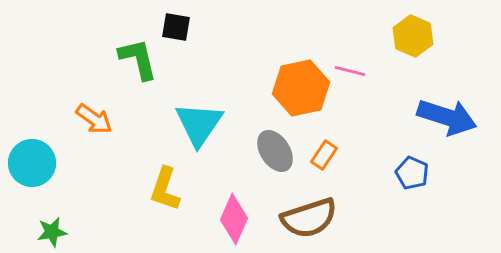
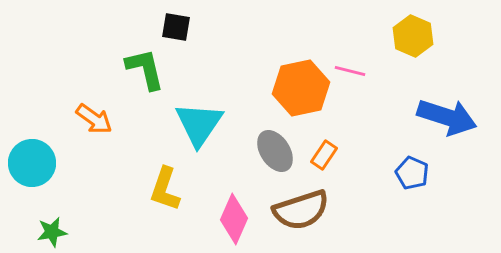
green L-shape: moved 7 px right, 10 px down
brown semicircle: moved 8 px left, 8 px up
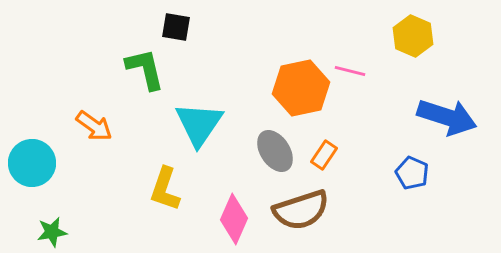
orange arrow: moved 7 px down
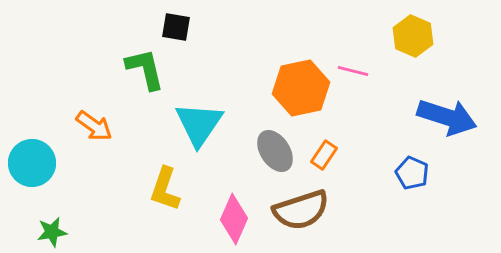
pink line: moved 3 px right
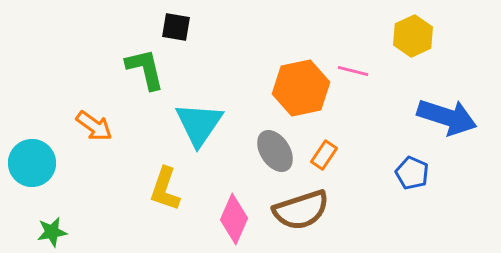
yellow hexagon: rotated 12 degrees clockwise
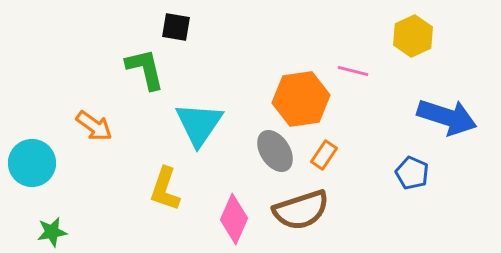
orange hexagon: moved 11 px down; rotated 4 degrees clockwise
